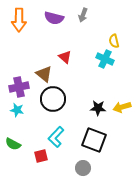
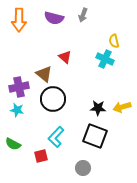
black square: moved 1 px right, 4 px up
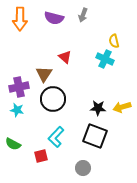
orange arrow: moved 1 px right, 1 px up
brown triangle: rotated 24 degrees clockwise
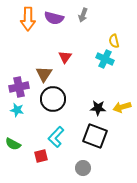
orange arrow: moved 8 px right
red triangle: rotated 24 degrees clockwise
